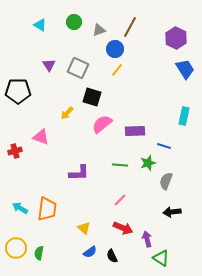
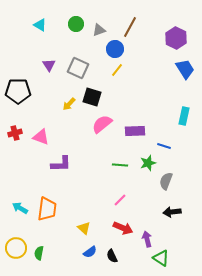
green circle: moved 2 px right, 2 px down
yellow arrow: moved 2 px right, 9 px up
red cross: moved 18 px up
purple L-shape: moved 18 px left, 9 px up
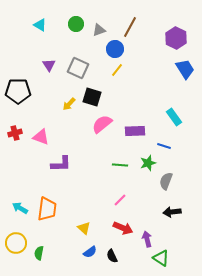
cyan rectangle: moved 10 px left, 1 px down; rotated 48 degrees counterclockwise
yellow circle: moved 5 px up
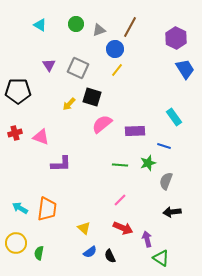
black semicircle: moved 2 px left
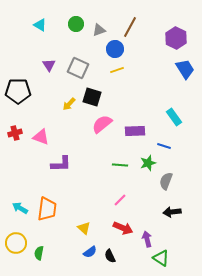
yellow line: rotated 32 degrees clockwise
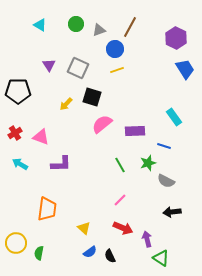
yellow arrow: moved 3 px left
red cross: rotated 16 degrees counterclockwise
green line: rotated 56 degrees clockwise
gray semicircle: rotated 84 degrees counterclockwise
cyan arrow: moved 44 px up
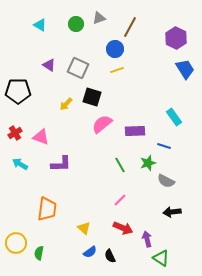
gray triangle: moved 12 px up
purple triangle: rotated 24 degrees counterclockwise
